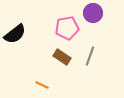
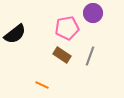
brown rectangle: moved 2 px up
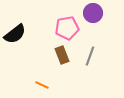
brown rectangle: rotated 36 degrees clockwise
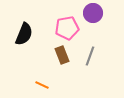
black semicircle: moved 9 px right; rotated 30 degrees counterclockwise
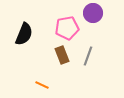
gray line: moved 2 px left
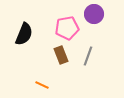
purple circle: moved 1 px right, 1 px down
brown rectangle: moved 1 px left
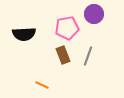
black semicircle: rotated 65 degrees clockwise
brown rectangle: moved 2 px right
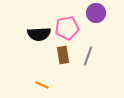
purple circle: moved 2 px right, 1 px up
black semicircle: moved 15 px right
brown rectangle: rotated 12 degrees clockwise
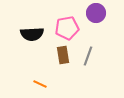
black semicircle: moved 7 px left
orange line: moved 2 px left, 1 px up
